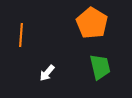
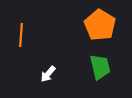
orange pentagon: moved 8 px right, 2 px down
white arrow: moved 1 px right, 1 px down
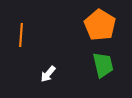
green trapezoid: moved 3 px right, 2 px up
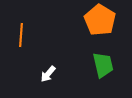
orange pentagon: moved 5 px up
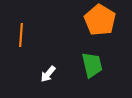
green trapezoid: moved 11 px left
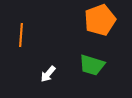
orange pentagon: rotated 20 degrees clockwise
green trapezoid: rotated 120 degrees clockwise
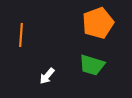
orange pentagon: moved 2 px left, 3 px down
white arrow: moved 1 px left, 2 px down
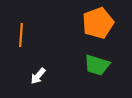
green trapezoid: moved 5 px right
white arrow: moved 9 px left
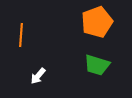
orange pentagon: moved 1 px left, 1 px up
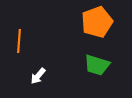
orange line: moved 2 px left, 6 px down
